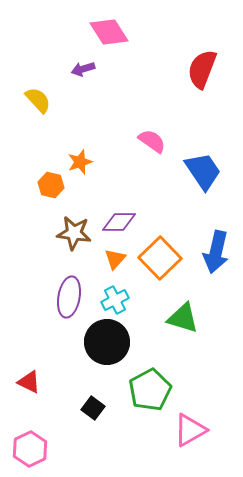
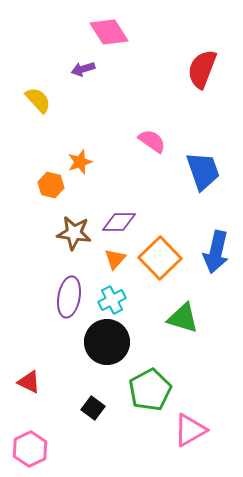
blue trapezoid: rotated 15 degrees clockwise
cyan cross: moved 3 px left
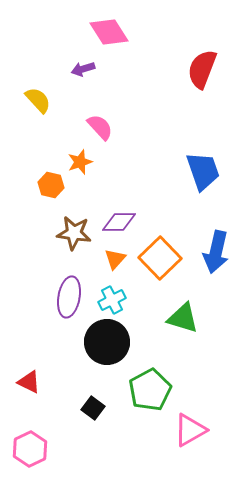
pink semicircle: moved 52 px left, 14 px up; rotated 12 degrees clockwise
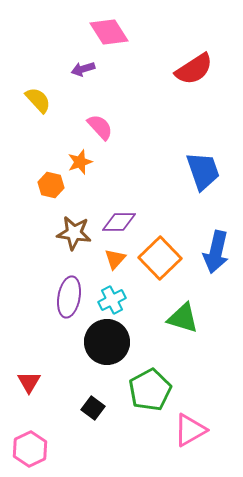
red semicircle: moved 8 px left; rotated 144 degrees counterclockwise
red triangle: rotated 35 degrees clockwise
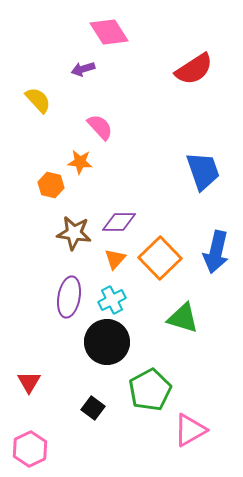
orange star: rotated 25 degrees clockwise
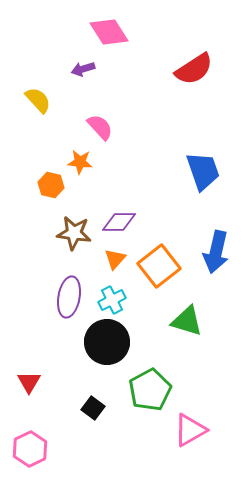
orange square: moved 1 px left, 8 px down; rotated 6 degrees clockwise
green triangle: moved 4 px right, 3 px down
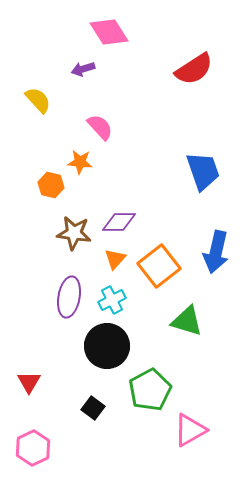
black circle: moved 4 px down
pink hexagon: moved 3 px right, 1 px up
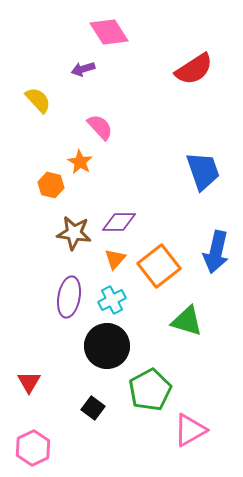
orange star: rotated 25 degrees clockwise
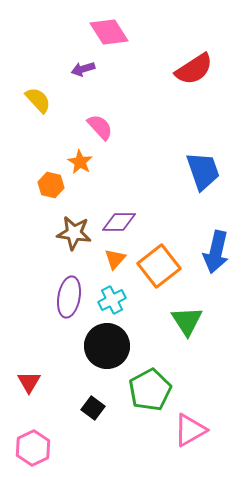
green triangle: rotated 40 degrees clockwise
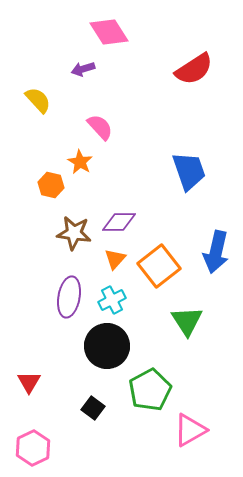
blue trapezoid: moved 14 px left
